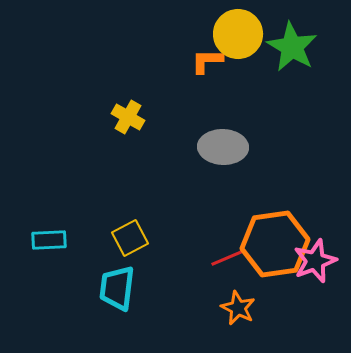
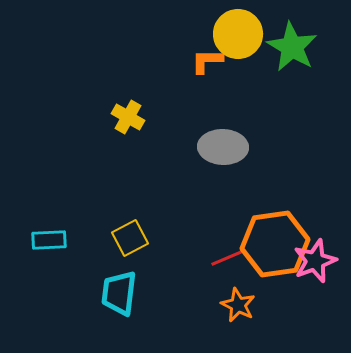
cyan trapezoid: moved 2 px right, 5 px down
orange star: moved 3 px up
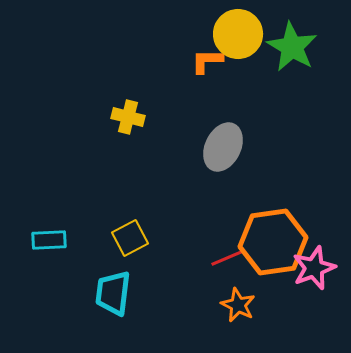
yellow cross: rotated 16 degrees counterclockwise
gray ellipse: rotated 66 degrees counterclockwise
orange hexagon: moved 2 px left, 2 px up
pink star: moved 1 px left, 7 px down
cyan trapezoid: moved 6 px left
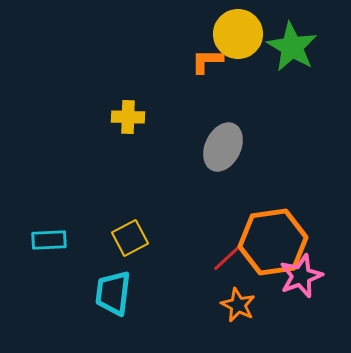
yellow cross: rotated 12 degrees counterclockwise
red line: rotated 20 degrees counterclockwise
pink star: moved 13 px left, 8 px down
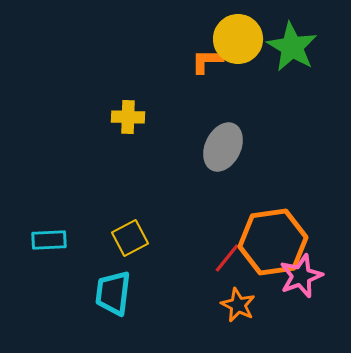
yellow circle: moved 5 px down
red line: rotated 8 degrees counterclockwise
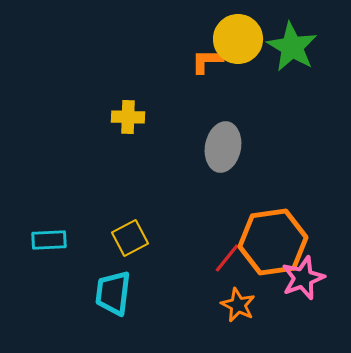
gray ellipse: rotated 15 degrees counterclockwise
pink star: moved 2 px right, 2 px down
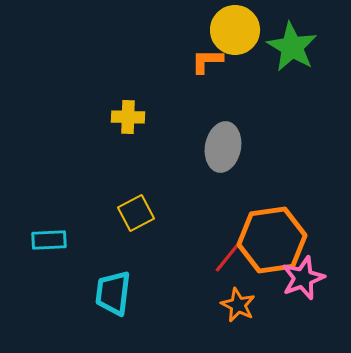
yellow circle: moved 3 px left, 9 px up
yellow square: moved 6 px right, 25 px up
orange hexagon: moved 1 px left, 2 px up
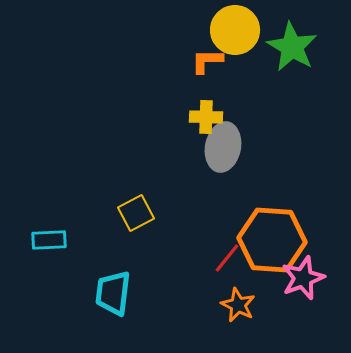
yellow cross: moved 78 px right
orange hexagon: rotated 12 degrees clockwise
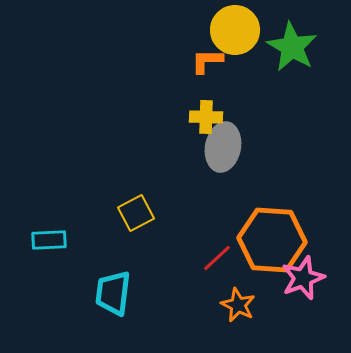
red line: moved 10 px left; rotated 8 degrees clockwise
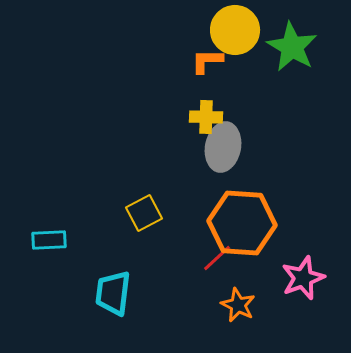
yellow square: moved 8 px right
orange hexagon: moved 30 px left, 17 px up
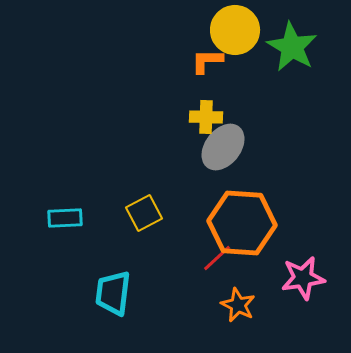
gray ellipse: rotated 27 degrees clockwise
cyan rectangle: moved 16 px right, 22 px up
pink star: rotated 12 degrees clockwise
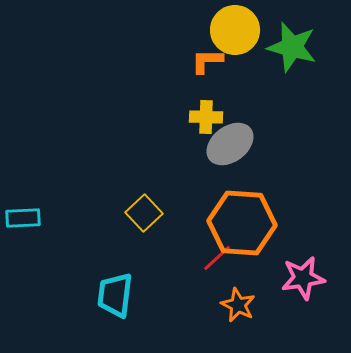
green star: rotated 15 degrees counterclockwise
gray ellipse: moved 7 px right, 3 px up; rotated 15 degrees clockwise
yellow square: rotated 15 degrees counterclockwise
cyan rectangle: moved 42 px left
cyan trapezoid: moved 2 px right, 2 px down
